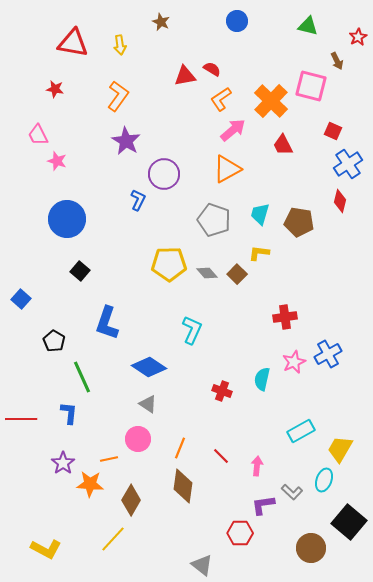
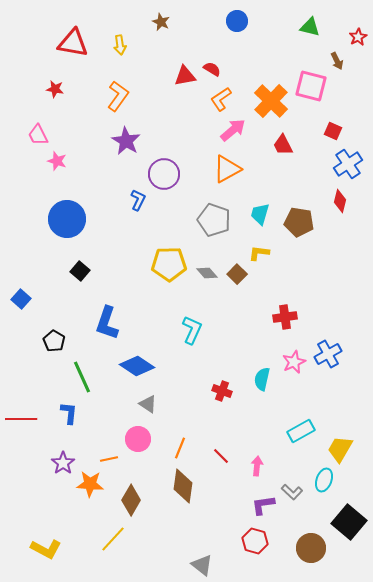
green triangle at (308, 26): moved 2 px right, 1 px down
blue diamond at (149, 367): moved 12 px left, 1 px up
red hexagon at (240, 533): moved 15 px right, 8 px down; rotated 15 degrees clockwise
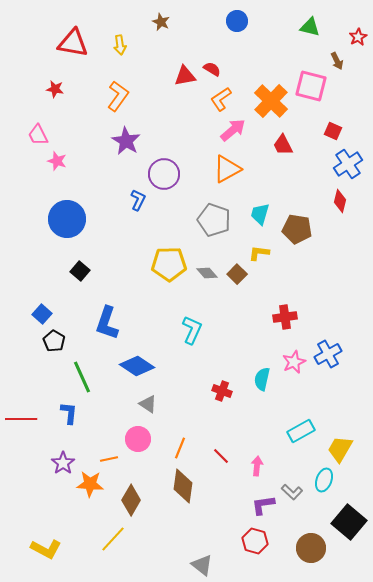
brown pentagon at (299, 222): moved 2 px left, 7 px down
blue square at (21, 299): moved 21 px right, 15 px down
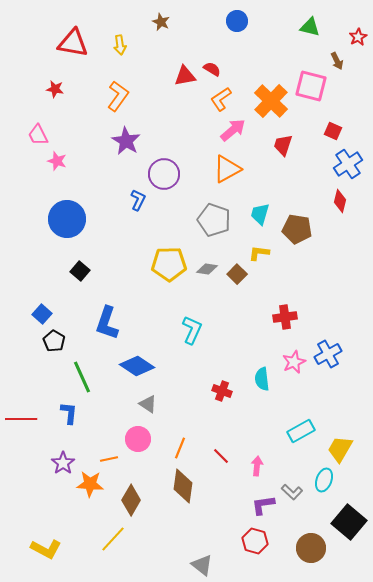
red trapezoid at (283, 145): rotated 45 degrees clockwise
gray diamond at (207, 273): moved 4 px up; rotated 40 degrees counterclockwise
cyan semicircle at (262, 379): rotated 20 degrees counterclockwise
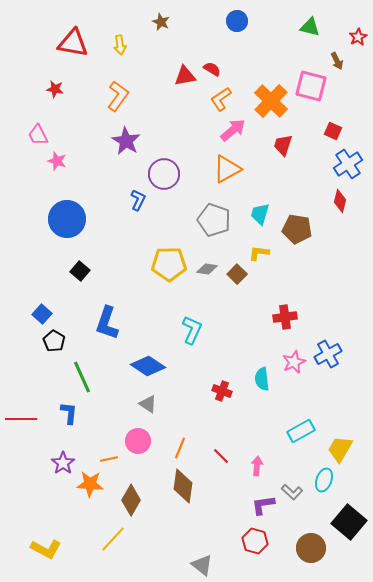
blue diamond at (137, 366): moved 11 px right
pink circle at (138, 439): moved 2 px down
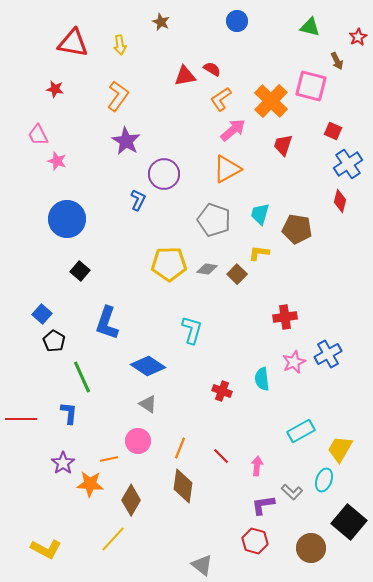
cyan L-shape at (192, 330): rotated 8 degrees counterclockwise
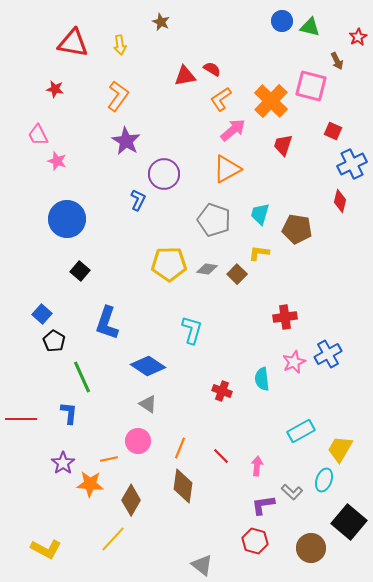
blue circle at (237, 21): moved 45 px right
blue cross at (348, 164): moved 4 px right; rotated 8 degrees clockwise
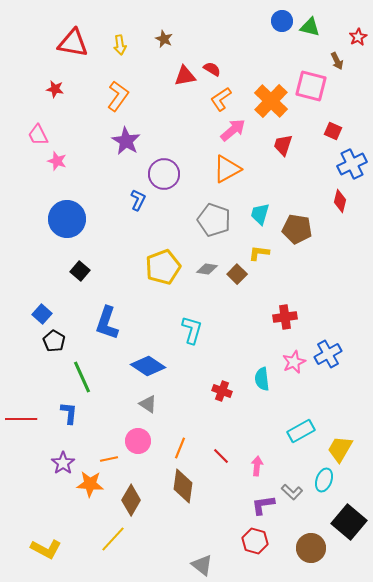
brown star at (161, 22): moved 3 px right, 17 px down
yellow pentagon at (169, 264): moved 6 px left, 3 px down; rotated 20 degrees counterclockwise
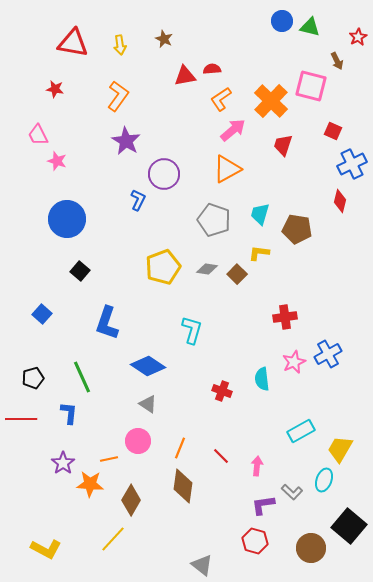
red semicircle at (212, 69): rotated 36 degrees counterclockwise
black pentagon at (54, 341): moved 21 px left, 37 px down; rotated 25 degrees clockwise
black square at (349, 522): moved 4 px down
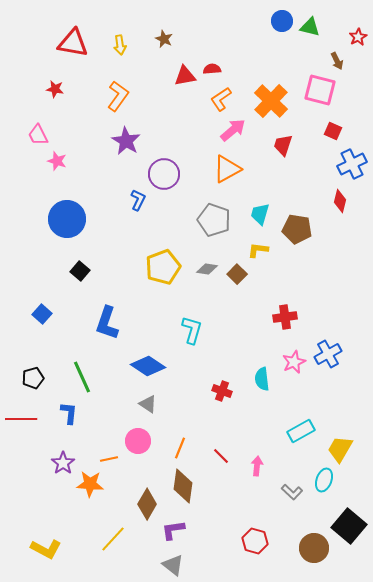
pink square at (311, 86): moved 9 px right, 4 px down
yellow L-shape at (259, 253): moved 1 px left, 3 px up
brown diamond at (131, 500): moved 16 px right, 4 px down
purple L-shape at (263, 505): moved 90 px left, 25 px down
brown circle at (311, 548): moved 3 px right
gray triangle at (202, 565): moved 29 px left
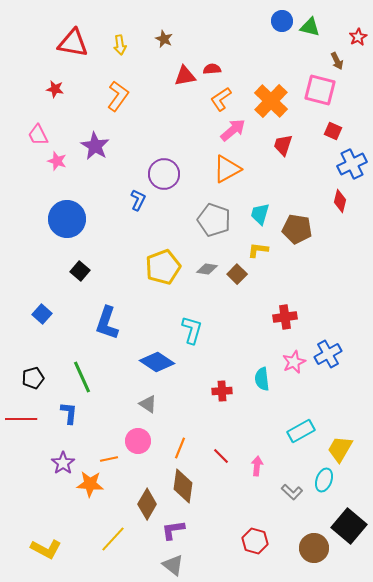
purple star at (126, 141): moved 31 px left, 5 px down
blue diamond at (148, 366): moved 9 px right, 4 px up
red cross at (222, 391): rotated 24 degrees counterclockwise
